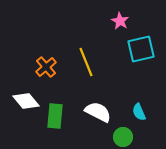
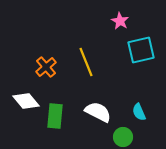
cyan square: moved 1 px down
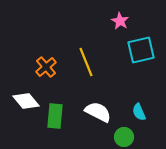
green circle: moved 1 px right
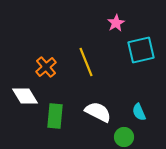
pink star: moved 4 px left, 2 px down; rotated 12 degrees clockwise
white diamond: moved 1 px left, 5 px up; rotated 8 degrees clockwise
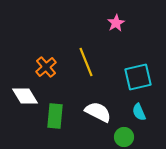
cyan square: moved 3 px left, 27 px down
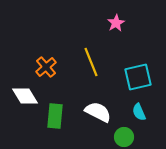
yellow line: moved 5 px right
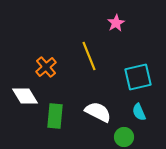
yellow line: moved 2 px left, 6 px up
